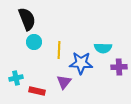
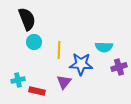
cyan semicircle: moved 1 px right, 1 px up
blue star: moved 1 px down
purple cross: rotated 14 degrees counterclockwise
cyan cross: moved 2 px right, 2 px down
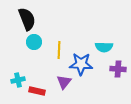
purple cross: moved 1 px left, 2 px down; rotated 21 degrees clockwise
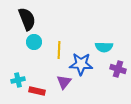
purple cross: rotated 14 degrees clockwise
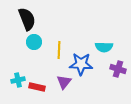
red rectangle: moved 4 px up
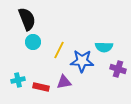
cyan circle: moved 1 px left
yellow line: rotated 24 degrees clockwise
blue star: moved 1 px right, 3 px up
purple triangle: rotated 42 degrees clockwise
red rectangle: moved 4 px right
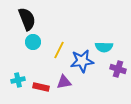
blue star: rotated 10 degrees counterclockwise
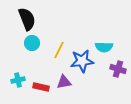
cyan circle: moved 1 px left, 1 px down
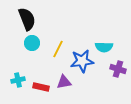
yellow line: moved 1 px left, 1 px up
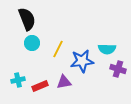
cyan semicircle: moved 3 px right, 2 px down
red rectangle: moved 1 px left, 1 px up; rotated 35 degrees counterclockwise
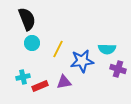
cyan cross: moved 5 px right, 3 px up
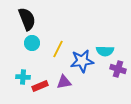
cyan semicircle: moved 2 px left, 2 px down
cyan cross: rotated 16 degrees clockwise
